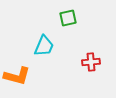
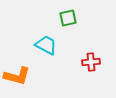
cyan trapezoid: moved 2 px right, 1 px up; rotated 85 degrees counterclockwise
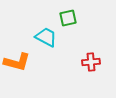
cyan trapezoid: moved 8 px up
orange L-shape: moved 14 px up
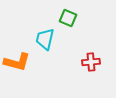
green square: rotated 36 degrees clockwise
cyan trapezoid: moved 1 px left, 2 px down; rotated 105 degrees counterclockwise
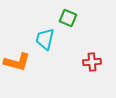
red cross: moved 1 px right
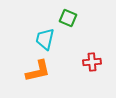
orange L-shape: moved 21 px right, 9 px down; rotated 28 degrees counterclockwise
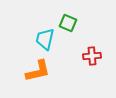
green square: moved 5 px down
red cross: moved 6 px up
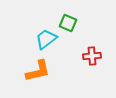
cyan trapezoid: moved 1 px right; rotated 40 degrees clockwise
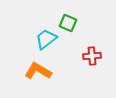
orange L-shape: rotated 136 degrees counterclockwise
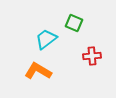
green square: moved 6 px right
